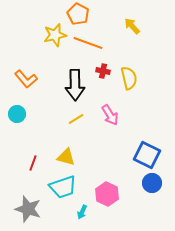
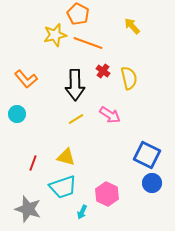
red cross: rotated 24 degrees clockwise
pink arrow: rotated 25 degrees counterclockwise
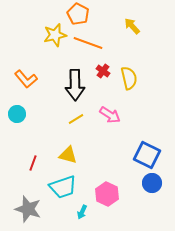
yellow triangle: moved 2 px right, 2 px up
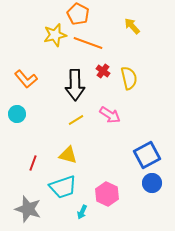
yellow line: moved 1 px down
blue square: rotated 36 degrees clockwise
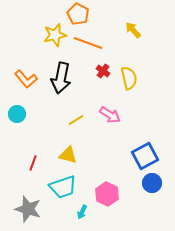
yellow arrow: moved 1 px right, 4 px down
black arrow: moved 14 px left, 7 px up; rotated 12 degrees clockwise
blue square: moved 2 px left, 1 px down
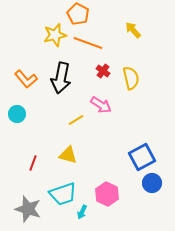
yellow semicircle: moved 2 px right
pink arrow: moved 9 px left, 10 px up
blue square: moved 3 px left, 1 px down
cyan trapezoid: moved 7 px down
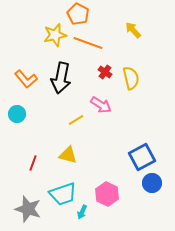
red cross: moved 2 px right, 1 px down
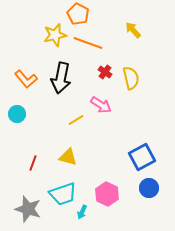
yellow triangle: moved 2 px down
blue circle: moved 3 px left, 5 px down
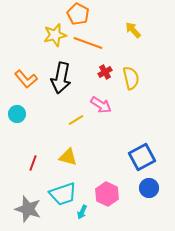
red cross: rotated 24 degrees clockwise
